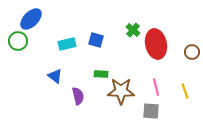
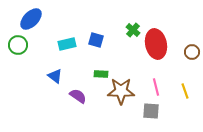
green circle: moved 4 px down
purple semicircle: rotated 42 degrees counterclockwise
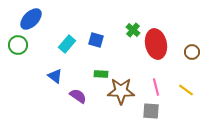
cyan rectangle: rotated 36 degrees counterclockwise
yellow line: moved 1 px right, 1 px up; rotated 35 degrees counterclockwise
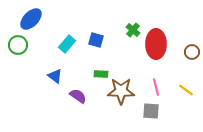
red ellipse: rotated 12 degrees clockwise
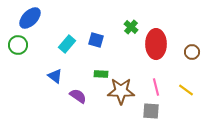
blue ellipse: moved 1 px left, 1 px up
green cross: moved 2 px left, 3 px up
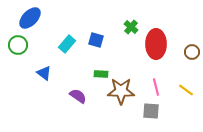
blue triangle: moved 11 px left, 3 px up
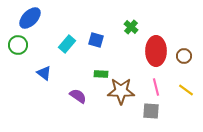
red ellipse: moved 7 px down
brown circle: moved 8 px left, 4 px down
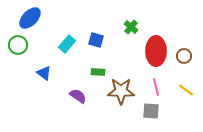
green rectangle: moved 3 px left, 2 px up
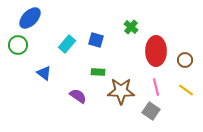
brown circle: moved 1 px right, 4 px down
gray square: rotated 30 degrees clockwise
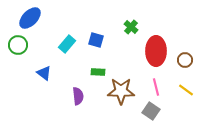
purple semicircle: rotated 48 degrees clockwise
